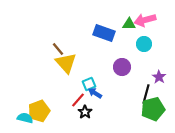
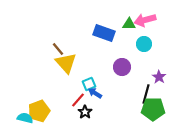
green pentagon: rotated 15 degrees clockwise
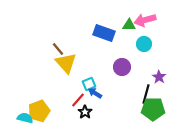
green triangle: moved 1 px down
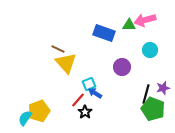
cyan circle: moved 6 px right, 6 px down
brown line: rotated 24 degrees counterclockwise
purple star: moved 4 px right, 11 px down; rotated 24 degrees clockwise
green pentagon: rotated 20 degrees clockwise
cyan semicircle: rotated 70 degrees counterclockwise
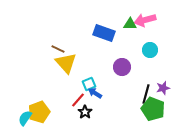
green triangle: moved 1 px right, 1 px up
yellow pentagon: moved 1 px down
